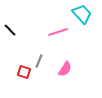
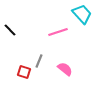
pink semicircle: rotated 84 degrees counterclockwise
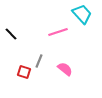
black line: moved 1 px right, 4 px down
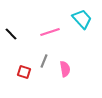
cyan trapezoid: moved 5 px down
pink line: moved 8 px left
gray line: moved 5 px right
pink semicircle: rotated 42 degrees clockwise
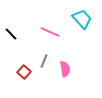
pink line: rotated 42 degrees clockwise
red square: rotated 24 degrees clockwise
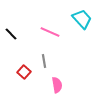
gray line: rotated 32 degrees counterclockwise
pink semicircle: moved 8 px left, 16 px down
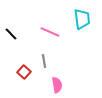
cyan trapezoid: rotated 35 degrees clockwise
